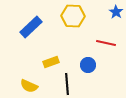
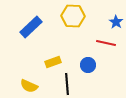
blue star: moved 10 px down
yellow rectangle: moved 2 px right
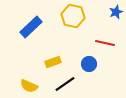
yellow hexagon: rotated 10 degrees clockwise
blue star: moved 10 px up; rotated 16 degrees clockwise
red line: moved 1 px left
blue circle: moved 1 px right, 1 px up
black line: moved 2 px left; rotated 60 degrees clockwise
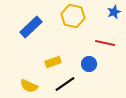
blue star: moved 2 px left
